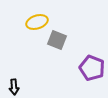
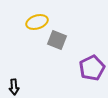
purple pentagon: rotated 25 degrees clockwise
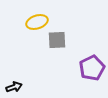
gray square: rotated 24 degrees counterclockwise
black arrow: rotated 105 degrees counterclockwise
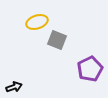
gray square: rotated 24 degrees clockwise
purple pentagon: moved 2 px left, 1 px down
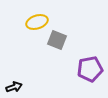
purple pentagon: rotated 15 degrees clockwise
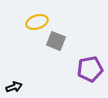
gray square: moved 1 px left, 1 px down
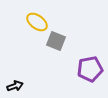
yellow ellipse: rotated 55 degrees clockwise
black arrow: moved 1 px right, 1 px up
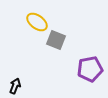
gray square: moved 1 px up
black arrow: rotated 49 degrees counterclockwise
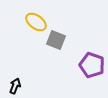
yellow ellipse: moved 1 px left
purple pentagon: moved 2 px right, 4 px up; rotated 30 degrees clockwise
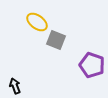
yellow ellipse: moved 1 px right
black arrow: rotated 42 degrees counterclockwise
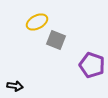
yellow ellipse: rotated 65 degrees counterclockwise
black arrow: rotated 119 degrees clockwise
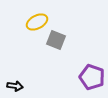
purple pentagon: moved 12 px down
